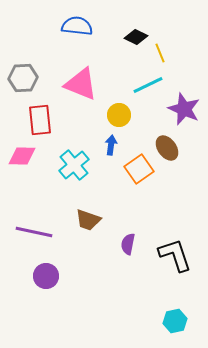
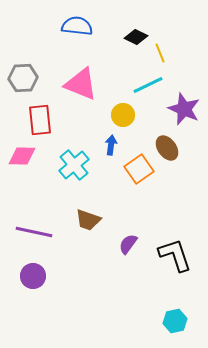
yellow circle: moved 4 px right
purple semicircle: rotated 25 degrees clockwise
purple circle: moved 13 px left
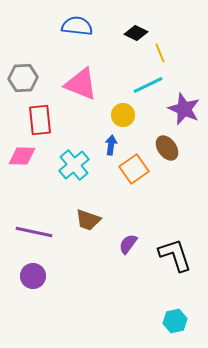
black diamond: moved 4 px up
orange square: moved 5 px left
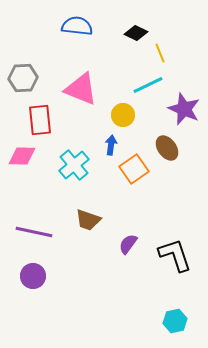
pink triangle: moved 5 px down
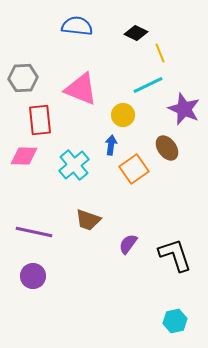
pink diamond: moved 2 px right
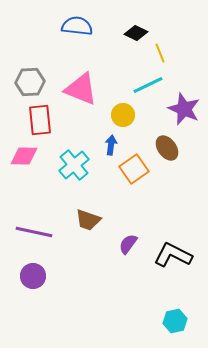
gray hexagon: moved 7 px right, 4 px down
black L-shape: moved 2 px left; rotated 45 degrees counterclockwise
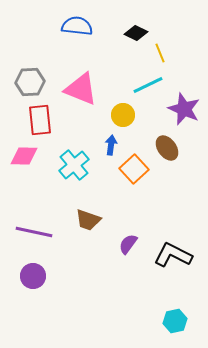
orange square: rotated 8 degrees counterclockwise
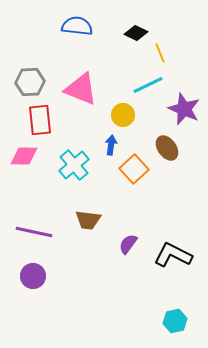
brown trapezoid: rotated 12 degrees counterclockwise
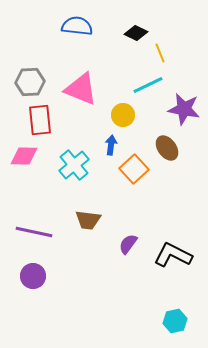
purple star: rotated 12 degrees counterclockwise
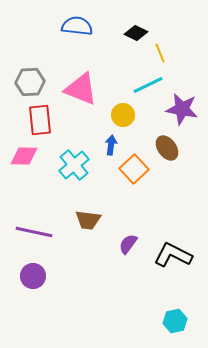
purple star: moved 2 px left
